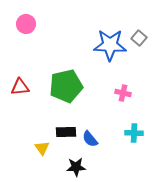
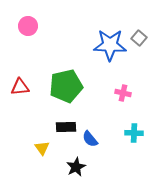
pink circle: moved 2 px right, 2 px down
black rectangle: moved 5 px up
black star: rotated 24 degrees counterclockwise
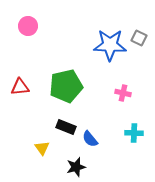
gray square: rotated 14 degrees counterclockwise
black rectangle: rotated 24 degrees clockwise
black star: rotated 12 degrees clockwise
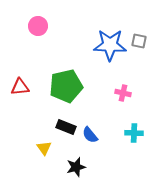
pink circle: moved 10 px right
gray square: moved 3 px down; rotated 14 degrees counterclockwise
blue semicircle: moved 4 px up
yellow triangle: moved 2 px right
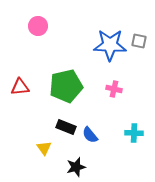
pink cross: moved 9 px left, 4 px up
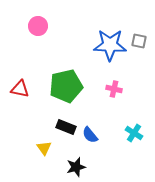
red triangle: moved 2 px down; rotated 18 degrees clockwise
cyan cross: rotated 30 degrees clockwise
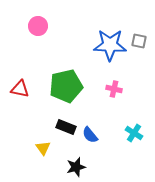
yellow triangle: moved 1 px left
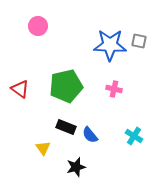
red triangle: rotated 24 degrees clockwise
cyan cross: moved 3 px down
